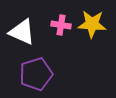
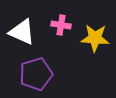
yellow star: moved 3 px right, 14 px down
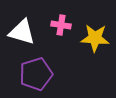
white triangle: rotated 8 degrees counterclockwise
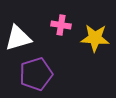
white triangle: moved 4 px left, 6 px down; rotated 32 degrees counterclockwise
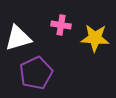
purple pentagon: moved 1 px up; rotated 8 degrees counterclockwise
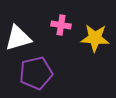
purple pentagon: rotated 12 degrees clockwise
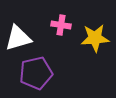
yellow star: rotated 8 degrees counterclockwise
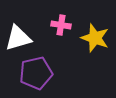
yellow star: rotated 24 degrees clockwise
